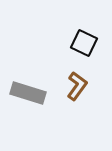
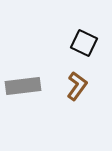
gray rectangle: moved 5 px left, 7 px up; rotated 24 degrees counterclockwise
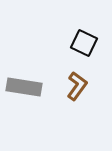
gray rectangle: moved 1 px right, 1 px down; rotated 16 degrees clockwise
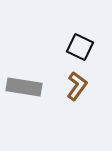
black square: moved 4 px left, 4 px down
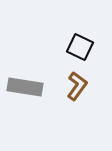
gray rectangle: moved 1 px right
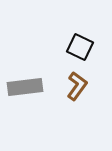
gray rectangle: rotated 16 degrees counterclockwise
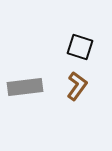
black square: rotated 8 degrees counterclockwise
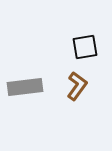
black square: moved 5 px right; rotated 28 degrees counterclockwise
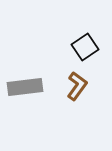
black square: rotated 24 degrees counterclockwise
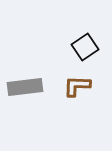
brown L-shape: rotated 124 degrees counterclockwise
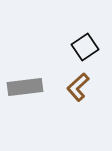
brown L-shape: moved 1 px right, 1 px down; rotated 44 degrees counterclockwise
